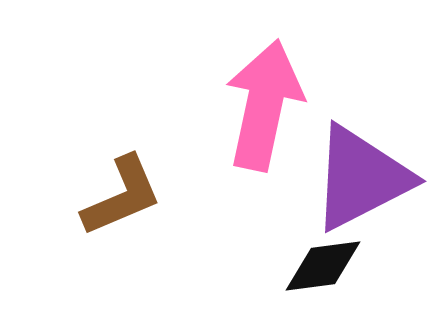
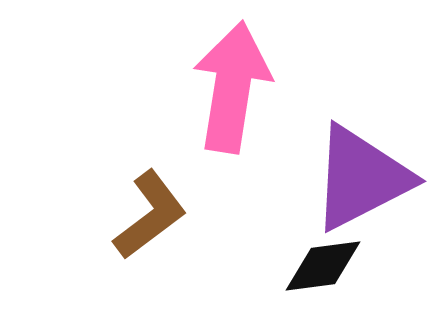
pink arrow: moved 32 px left, 18 px up; rotated 3 degrees counterclockwise
brown L-shape: moved 28 px right, 19 px down; rotated 14 degrees counterclockwise
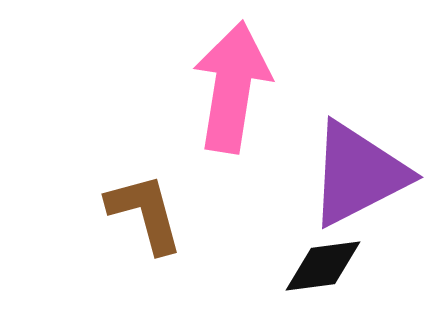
purple triangle: moved 3 px left, 4 px up
brown L-shape: moved 5 px left, 2 px up; rotated 68 degrees counterclockwise
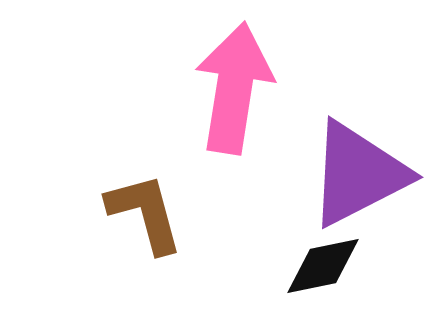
pink arrow: moved 2 px right, 1 px down
black diamond: rotated 4 degrees counterclockwise
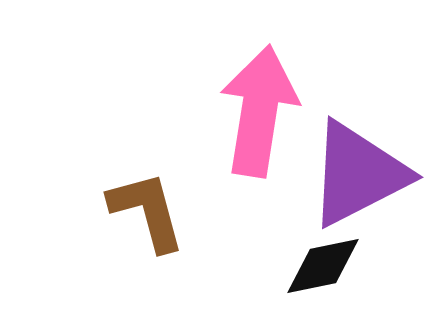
pink arrow: moved 25 px right, 23 px down
brown L-shape: moved 2 px right, 2 px up
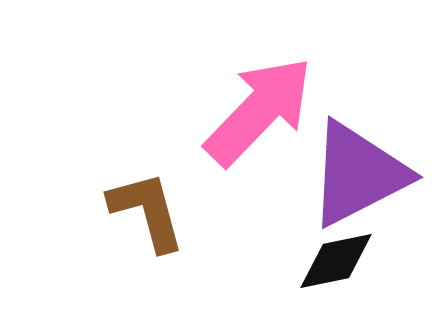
pink arrow: rotated 35 degrees clockwise
black diamond: moved 13 px right, 5 px up
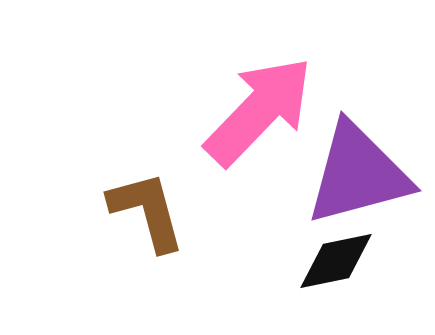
purple triangle: rotated 12 degrees clockwise
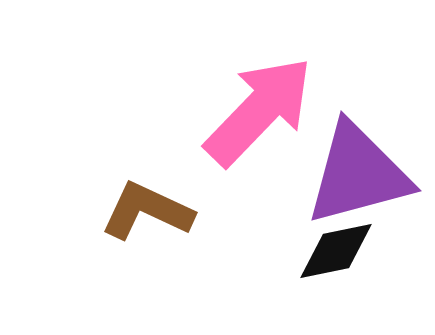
brown L-shape: rotated 50 degrees counterclockwise
black diamond: moved 10 px up
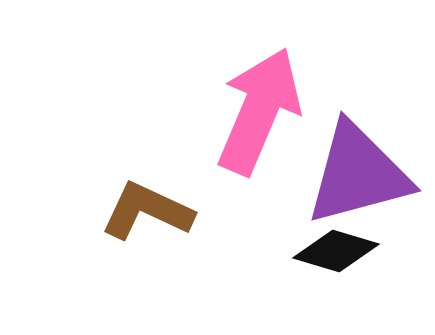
pink arrow: rotated 21 degrees counterclockwise
black diamond: rotated 28 degrees clockwise
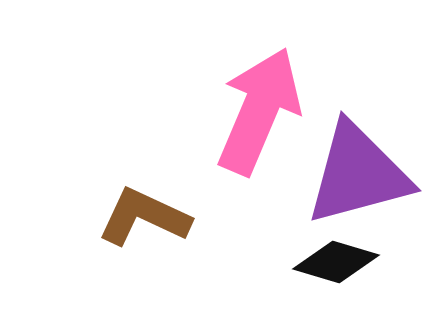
brown L-shape: moved 3 px left, 6 px down
black diamond: moved 11 px down
